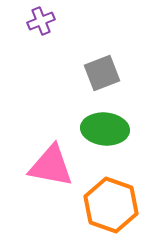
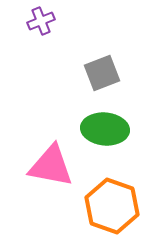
orange hexagon: moved 1 px right, 1 px down
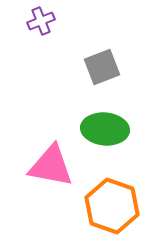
gray square: moved 6 px up
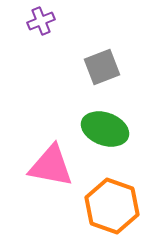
green ellipse: rotated 15 degrees clockwise
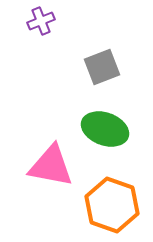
orange hexagon: moved 1 px up
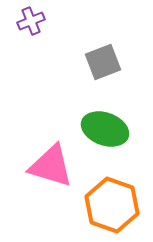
purple cross: moved 10 px left
gray square: moved 1 px right, 5 px up
pink triangle: rotated 6 degrees clockwise
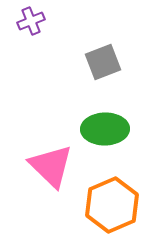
green ellipse: rotated 21 degrees counterclockwise
pink triangle: rotated 27 degrees clockwise
orange hexagon: rotated 18 degrees clockwise
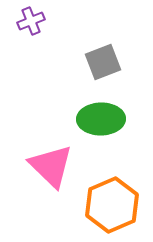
green ellipse: moved 4 px left, 10 px up
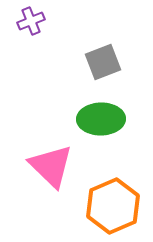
orange hexagon: moved 1 px right, 1 px down
